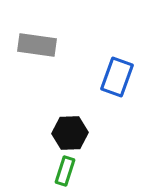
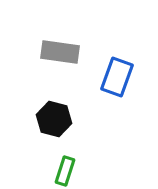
gray rectangle: moved 23 px right, 7 px down
black hexagon: moved 16 px left, 14 px up; rotated 16 degrees clockwise
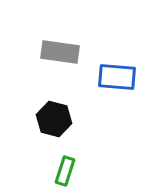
blue rectangle: rotated 75 degrees clockwise
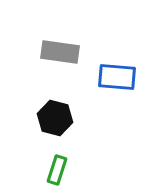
black hexagon: moved 1 px right, 1 px up
green rectangle: moved 8 px left, 1 px up
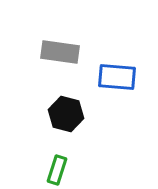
black hexagon: moved 11 px right, 4 px up
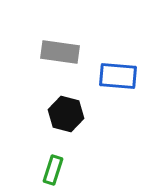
blue rectangle: moved 1 px right, 1 px up
green rectangle: moved 4 px left
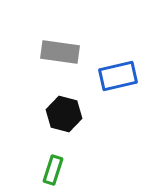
blue rectangle: rotated 18 degrees counterclockwise
black hexagon: moved 2 px left
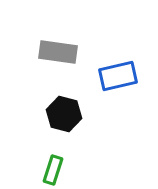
gray rectangle: moved 2 px left
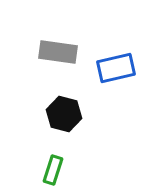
blue rectangle: moved 2 px left, 8 px up
